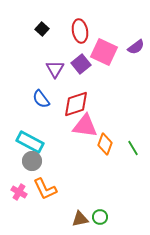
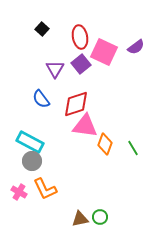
red ellipse: moved 6 px down
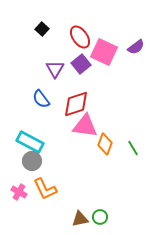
red ellipse: rotated 25 degrees counterclockwise
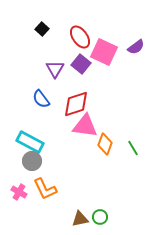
purple square: rotated 12 degrees counterclockwise
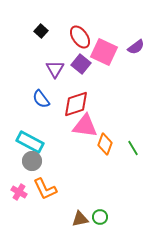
black square: moved 1 px left, 2 px down
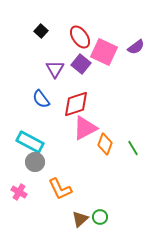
pink triangle: moved 2 px down; rotated 36 degrees counterclockwise
gray circle: moved 3 px right, 1 px down
orange L-shape: moved 15 px right
brown triangle: rotated 30 degrees counterclockwise
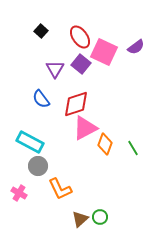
gray circle: moved 3 px right, 4 px down
pink cross: moved 1 px down
